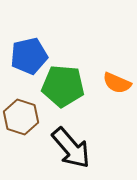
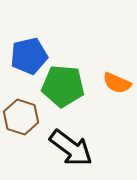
black arrow: rotated 12 degrees counterclockwise
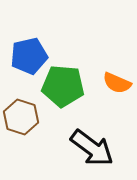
black arrow: moved 21 px right
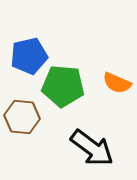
brown hexagon: moved 1 px right; rotated 12 degrees counterclockwise
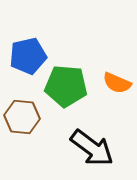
blue pentagon: moved 1 px left
green pentagon: moved 3 px right
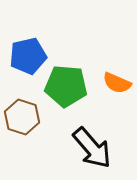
brown hexagon: rotated 12 degrees clockwise
black arrow: rotated 12 degrees clockwise
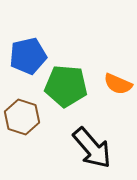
orange semicircle: moved 1 px right, 1 px down
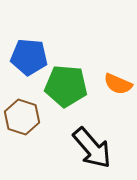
blue pentagon: moved 1 px right, 1 px down; rotated 18 degrees clockwise
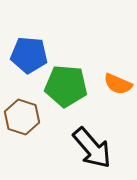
blue pentagon: moved 2 px up
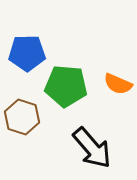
blue pentagon: moved 2 px left, 2 px up; rotated 6 degrees counterclockwise
